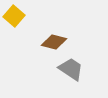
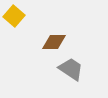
brown diamond: rotated 15 degrees counterclockwise
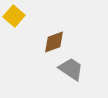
brown diamond: rotated 20 degrees counterclockwise
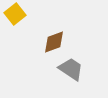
yellow square: moved 1 px right, 2 px up; rotated 10 degrees clockwise
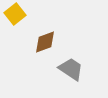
brown diamond: moved 9 px left
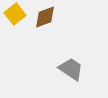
brown diamond: moved 25 px up
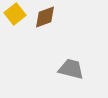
gray trapezoid: rotated 20 degrees counterclockwise
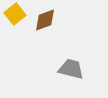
brown diamond: moved 3 px down
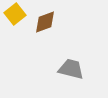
brown diamond: moved 2 px down
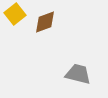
gray trapezoid: moved 7 px right, 5 px down
